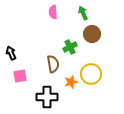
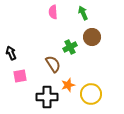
brown circle: moved 3 px down
brown semicircle: rotated 24 degrees counterclockwise
yellow circle: moved 20 px down
orange star: moved 3 px left, 3 px down
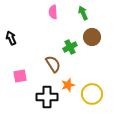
black arrow: moved 15 px up
yellow circle: moved 1 px right
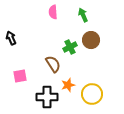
green arrow: moved 2 px down
brown circle: moved 1 px left, 3 px down
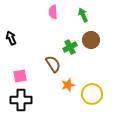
black cross: moved 26 px left, 3 px down
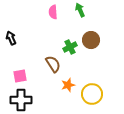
green arrow: moved 3 px left, 5 px up
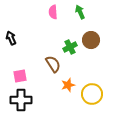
green arrow: moved 2 px down
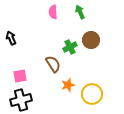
black cross: rotated 15 degrees counterclockwise
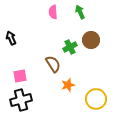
yellow circle: moved 4 px right, 5 px down
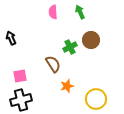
orange star: moved 1 px left, 1 px down
